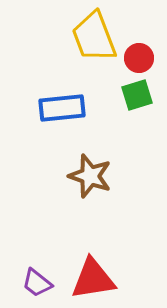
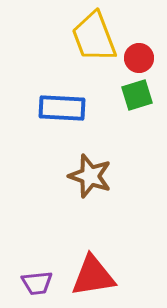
blue rectangle: rotated 9 degrees clockwise
red triangle: moved 3 px up
purple trapezoid: rotated 44 degrees counterclockwise
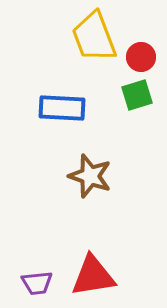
red circle: moved 2 px right, 1 px up
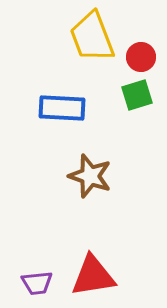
yellow trapezoid: moved 2 px left
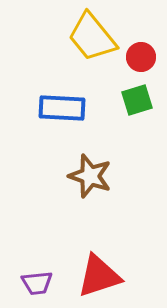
yellow trapezoid: rotated 18 degrees counterclockwise
green square: moved 5 px down
red triangle: moved 6 px right; rotated 9 degrees counterclockwise
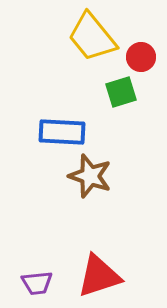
green square: moved 16 px left, 8 px up
blue rectangle: moved 24 px down
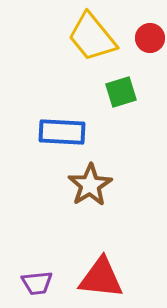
red circle: moved 9 px right, 19 px up
brown star: moved 9 px down; rotated 21 degrees clockwise
red triangle: moved 2 px right, 2 px down; rotated 24 degrees clockwise
